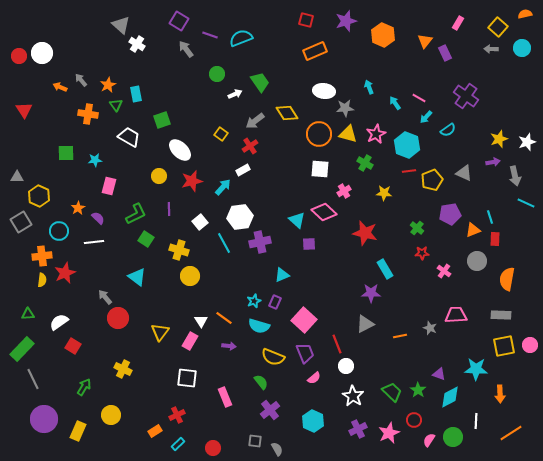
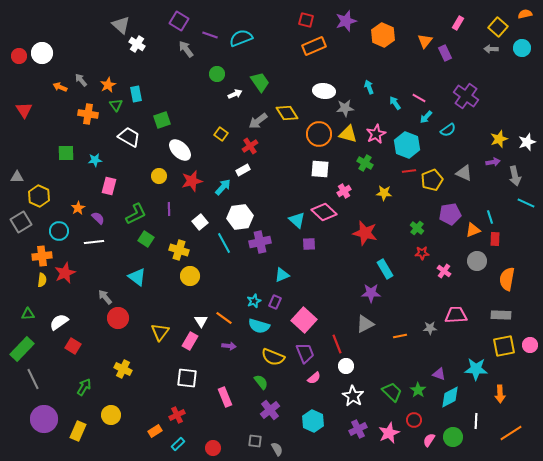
orange rectangle at (315, 51): moved 1 px left, 5 px up
gray arrow at (255, 121): moved 3 px right
gray star at (430, 328): rotated 24 degrees counterclockwise
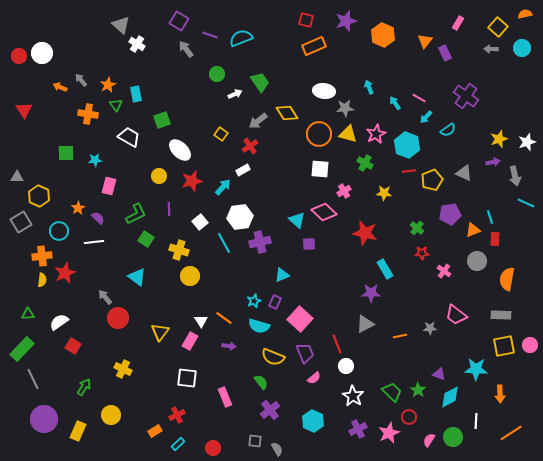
pink trapezoid at (456, 315): rotated 140 degrees counterclockwise
pink square at (304, 320): moved 4 px left, 1 px up
red circle at (414, 420): moved 5 px left, 3 px up
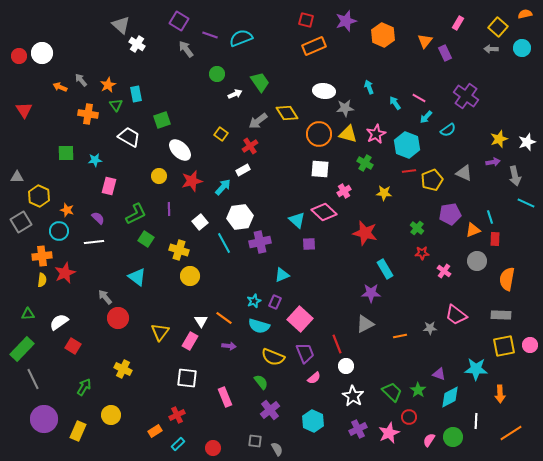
orange star at (78, 208): moved 11 px left, 2 px down; rotated 24 degrees counterclockwise
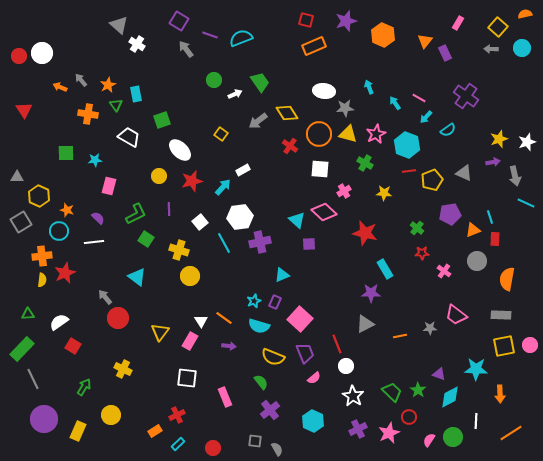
gray triangle at (121, 25): moved 2 px left
green circle at (217, 74): moved 3 px left, 6 px down
red cross at (250, 146): moved 40 px right; rotated 21 degrees counterclockwise
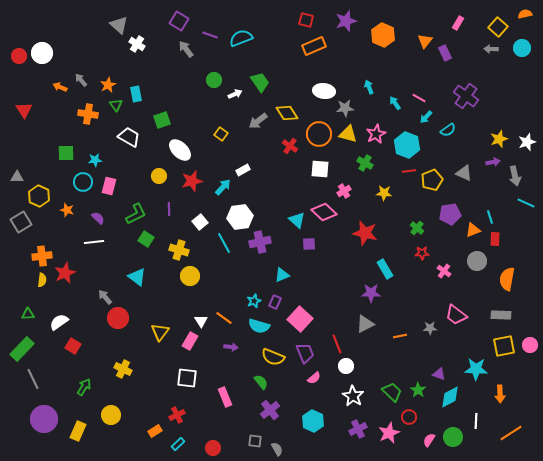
cyan circle at (59, 231): moved 24 px right, 49 px up
purple arrow at (229, 346): moved 2 px right, 1 px down
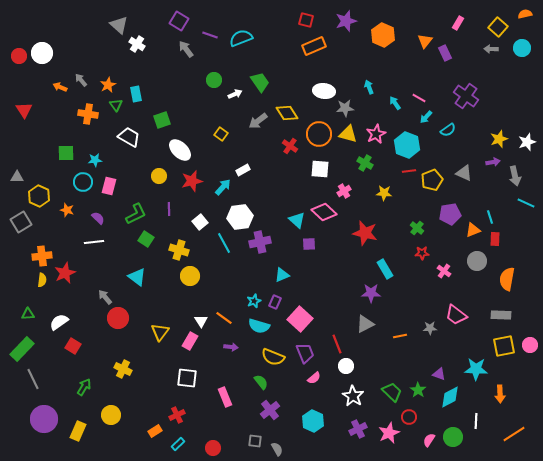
orange line at (511, 433): moved 3 px right, 1 px down
